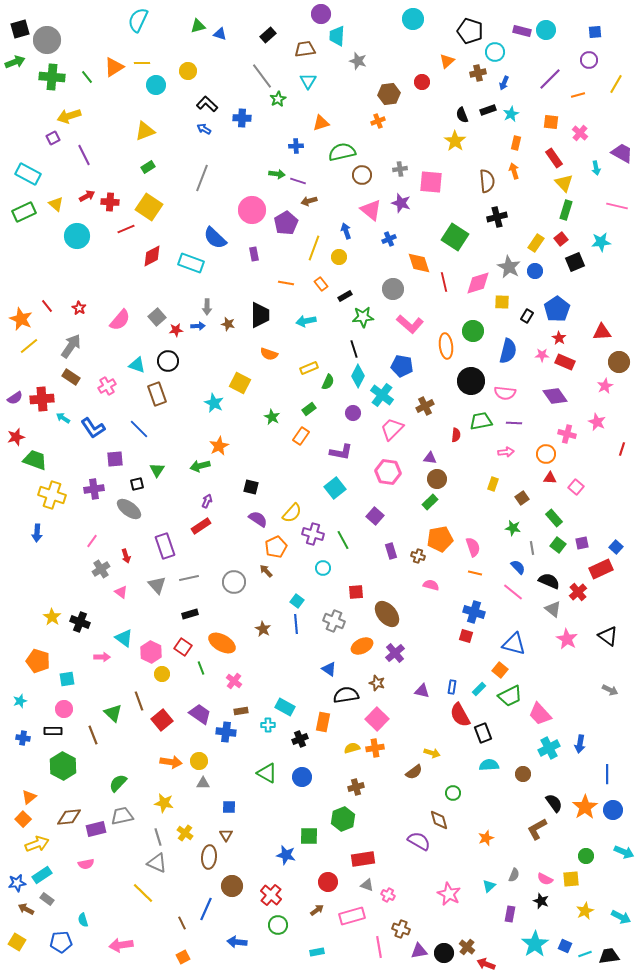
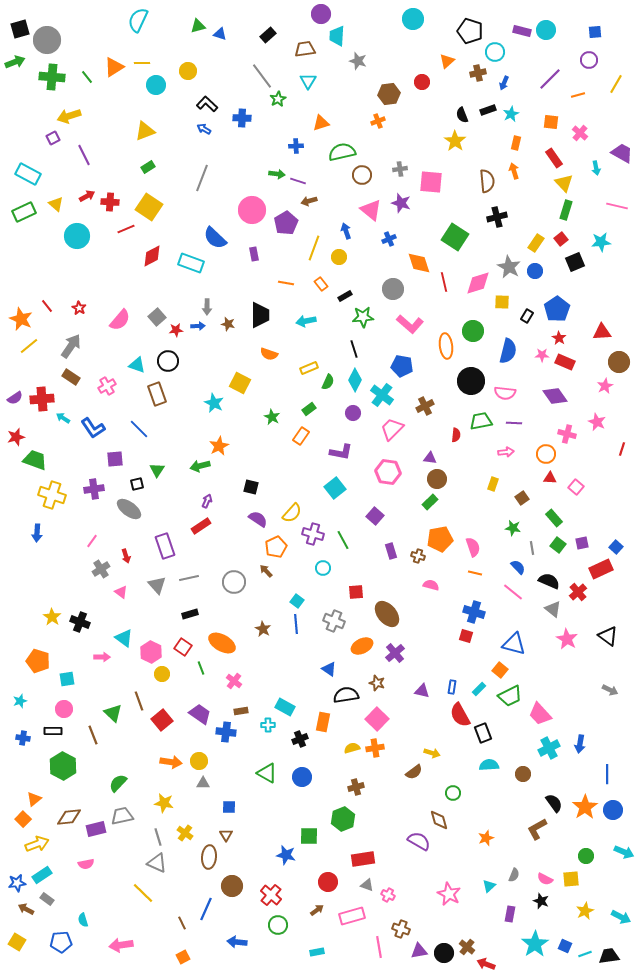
cyan diamond at (358, 376): moved 3 px left, 4 px down
orange triangle at (29, 797): moved 5 px right, 2 px down
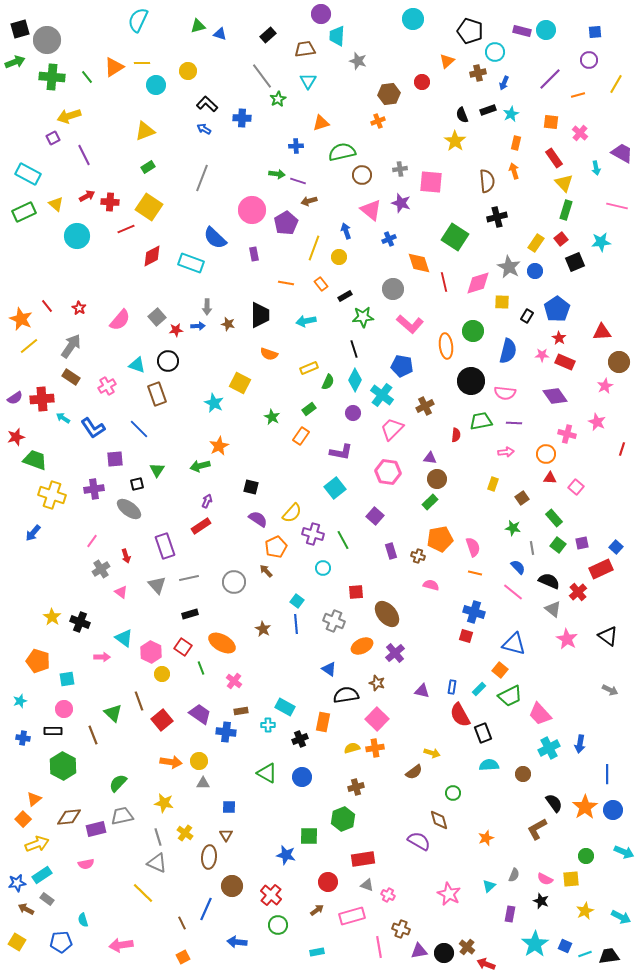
blue arrow at (37, 533): moved 4 px left; rotated 36 degrees clockwise
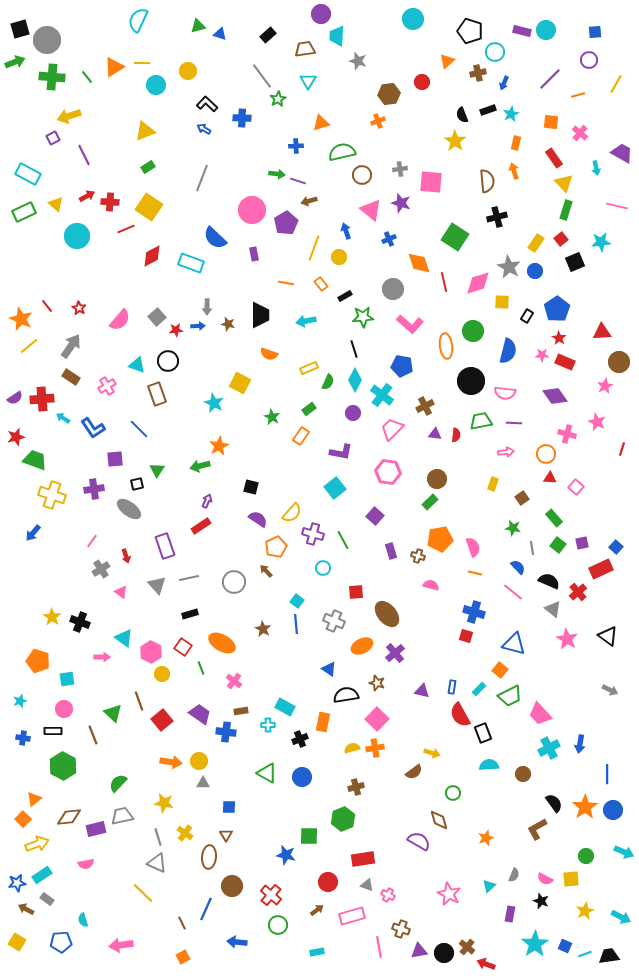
purple triangle at (430, 458): moved 5 px right, 24 px up
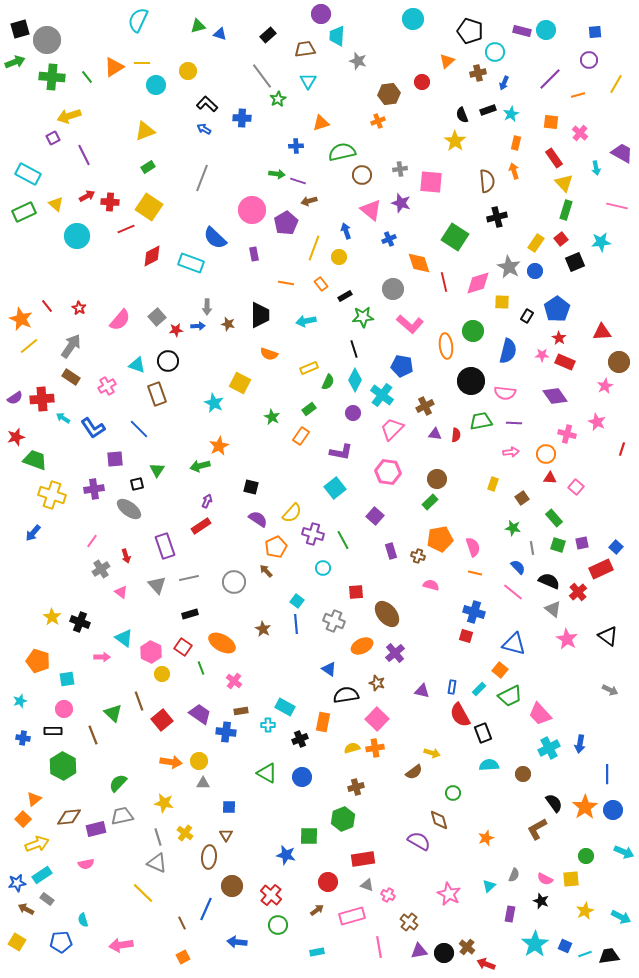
pink arrow at (506, 452): moved 5 px right
green square at (558, 545): rotated 21 degrees counterclockwise
brown cross at (401, 929): moved 8 px right, 7 px up; rotated 18 degrees clockwise
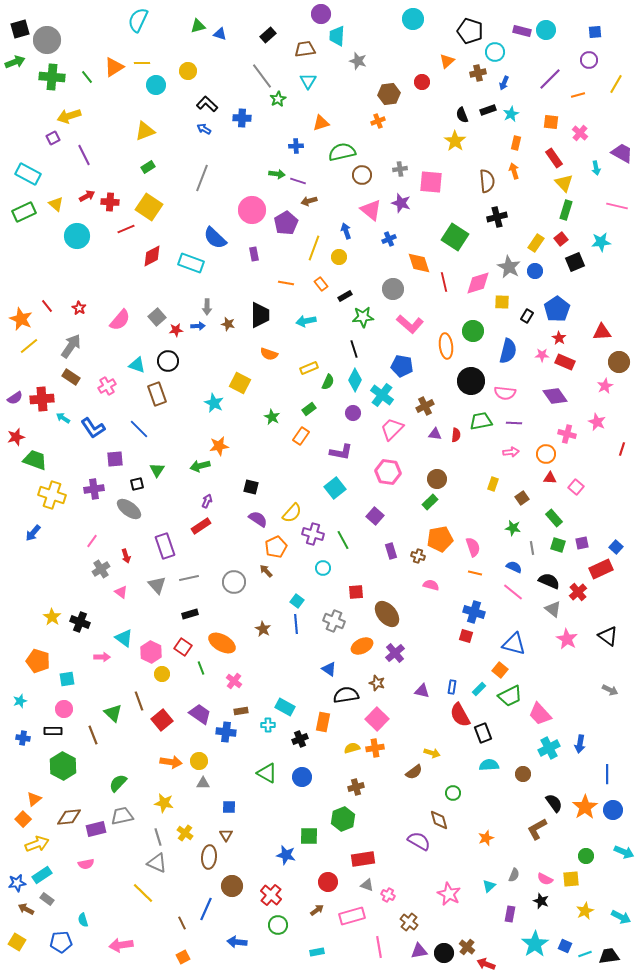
orange star at (219, 446): rotated 18 degrees clockwise
blue semicircle at (518, 567): moved 4 px left; rotated 21 degrees counterclockwise
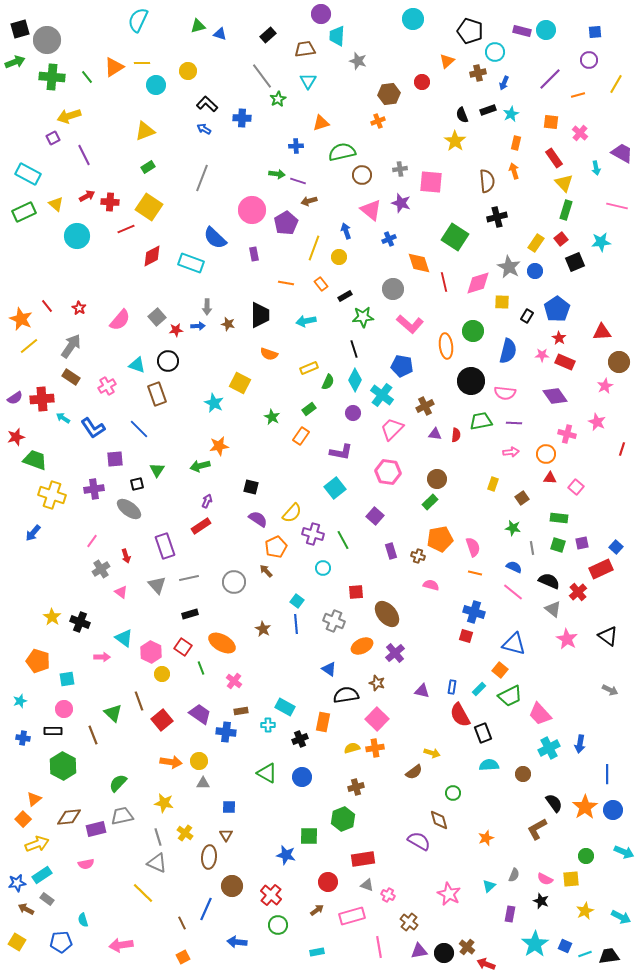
green rectangle at (554, 518): moved 5 px right; rotated 42 degrees counterclockwise
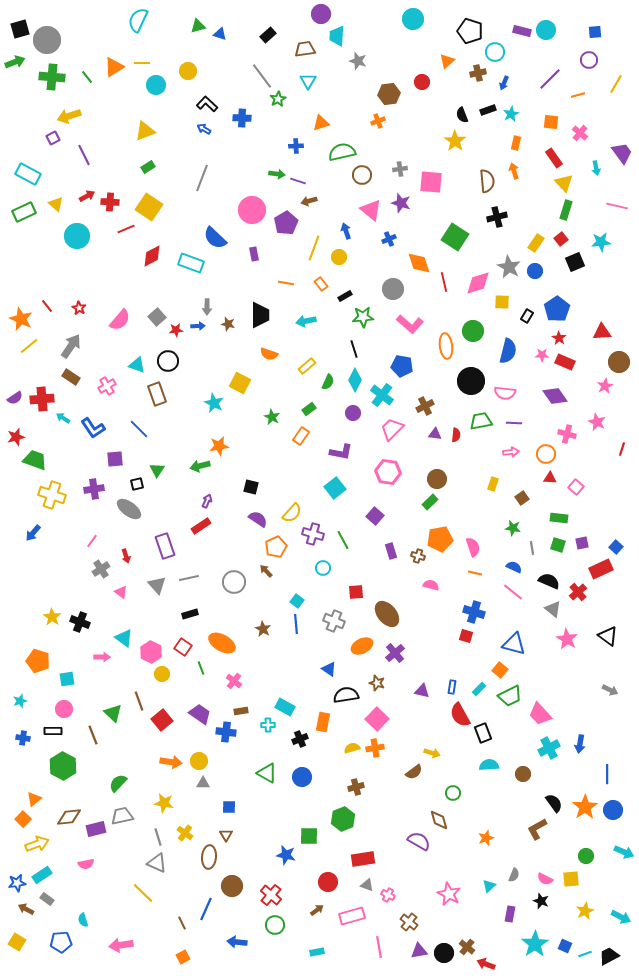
purple trapezoid at (622, 153): rotated 25 degrees clockwise
yellow rectangle at (309, 368): moved 2 px left, 2 px up; rotated 18 degrees counterclockwise
green circle at (278, 925): moved 3 px left
black trapezoid at (609, 956): rotated 20 degrees counterclockwise
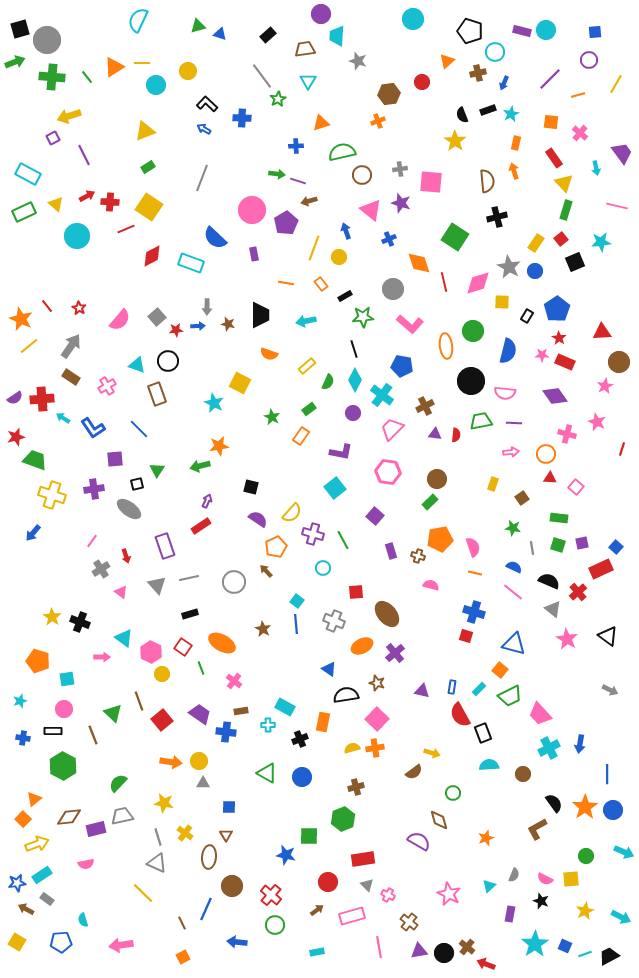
gray triangle at (367, 885): rotated 24 degrees clockwise
